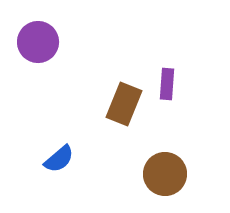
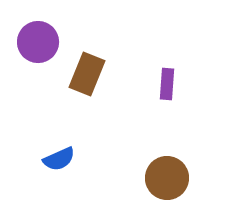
brown rectangle: moved 37 px left, 30 px up
blue semicircle: rotated 16 degrees clockwise
brown circle: moved 2 px right, 4 px down
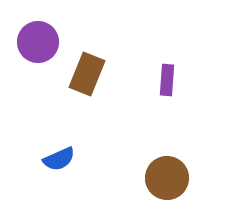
purple rectangle: moved 4 px up
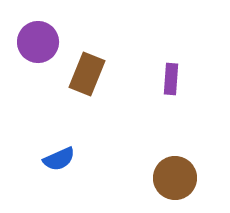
purple rectangle: moved 4 px right, 1 px up
brown circle: moved 8 px right
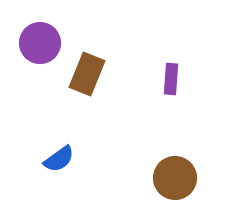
purple circle: moved 2 px right, 1 px down
blue semicircle: rotated 12 degrees counterclockwise
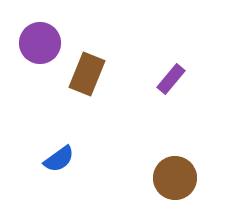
purple rectangle: rotated 36 degrees clockwise
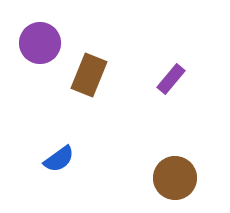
brown rectangle: moved 2 px right, 1 px down
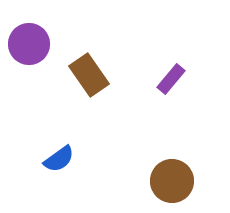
purple circle: moved 11 px left, 1 px down
brown rectangle: rotated 57 degrees counterclockwise
brown circle: moved 3 px left, 3 px down
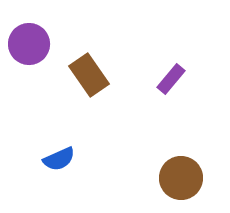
blue semicircle: rotated 12 degrees clockwise
brown circle: moved 9 px right, 3 px up
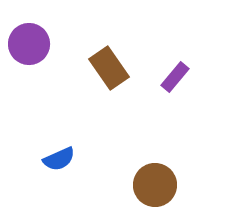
brown rectangle: moved 20 px right, 7 px up
purple rectangle: moved 4 px right, 2 px up
brown circle: moved 26 px left, 7 px down
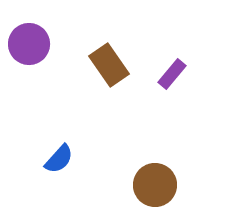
brown rectangle: moved 3 px up
purple rectangle: moved 3 px left, 3 px up
blue semicircle: rotated 24 degrees counterclockwise
